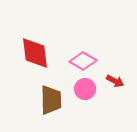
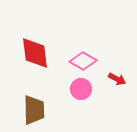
red arrow: moved 2 px right, 2 px up
pink circle: moved 4 px left
brown trapezoid: moved 17 px left, 10 px down
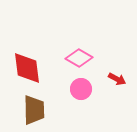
red diamond: moved 8 px left, 15 px down
pink diamond: moved 4 px left, 3 px up
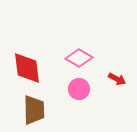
pink circle: moved 2 px left
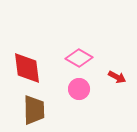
red arrow: moved 2 px up
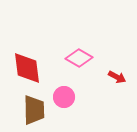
pink circle: moved 15 px left, 8 px down
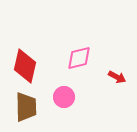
pink diamond: rotated 44 degrees counterclockwise
red diamond: moved 2 px left, 2 px up; rotated 20 degrees clockwise
brown trapezoid: moved 8 px left, 3 px up
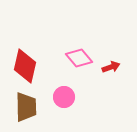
pink diamond: rotated 64 degrees clockwise
red arrow: moved 6 px left, 10 px up; rotated 48 degrees counterclockwise
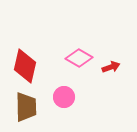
pink diamond: rotated 20 degrees counterclockwise
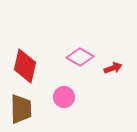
pink diamond: moved 1 px right, 1 px up
red arrow: moved 2 px right, 1 px down
brown trapezoid: moved 5 px left, 2 px down
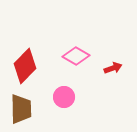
pink diamond: moved 4 px left, 1 px up
red diamond: rotated 32 degrees clockwise
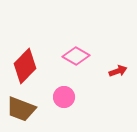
red arrow: moved 5 px right, 3 px down
brown trapezoid: rotated 112 degrees clockwise
